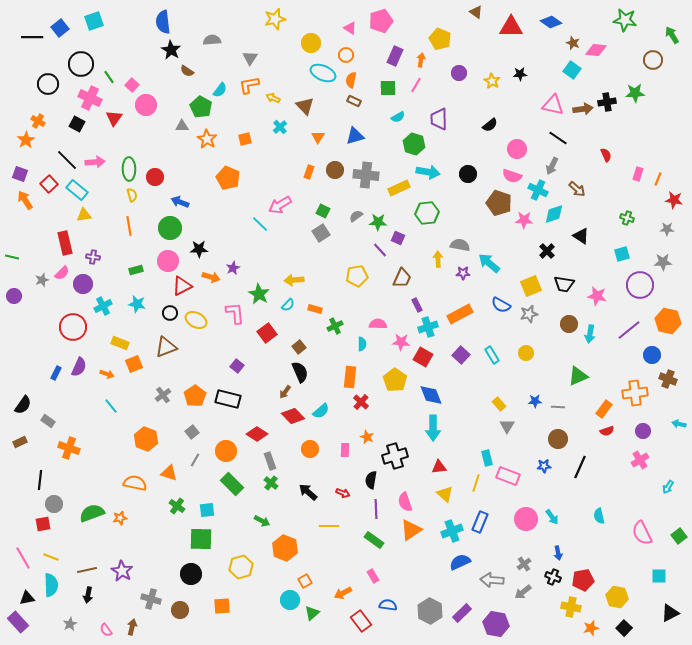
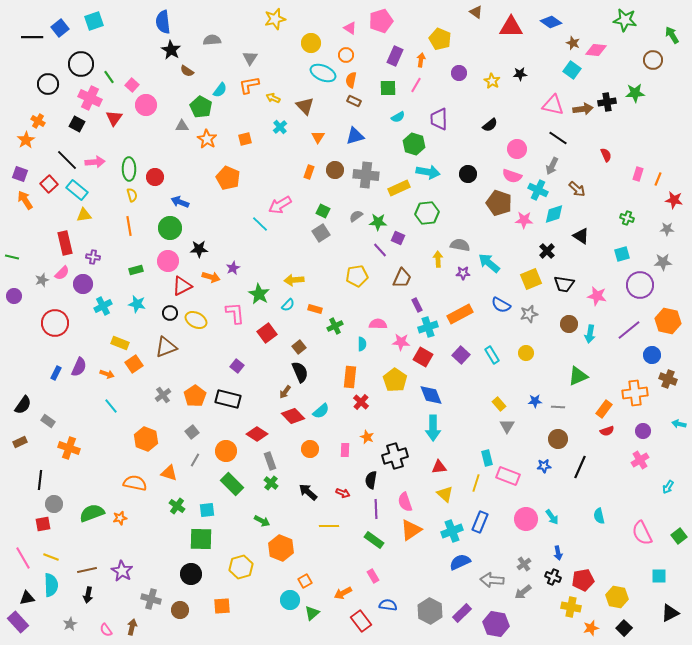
yellow square at (531, 286): moved 7 px up
red circle at (73, 327): moved 18 px left, 4 px up
orange square at (134, 364): rotated 12 degrees counterclockwise
orange hexagon at (285, 548): moved 4 px left
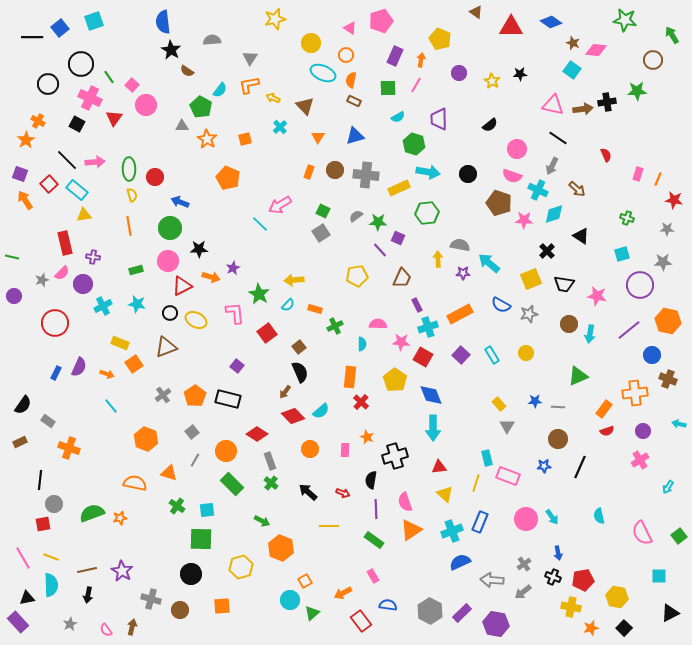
green star at (635, 93): moved 2 px right, 2 px up
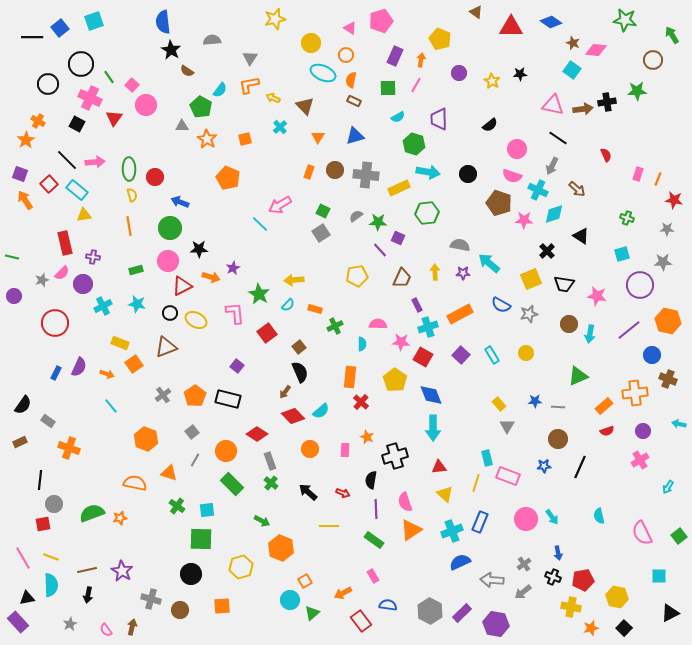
yellow arrow at (438, 259): moved 3 px left, 13 px down
orange rectangle at (604, 409): moved 3 px up; rotated 12 degrees clockwise
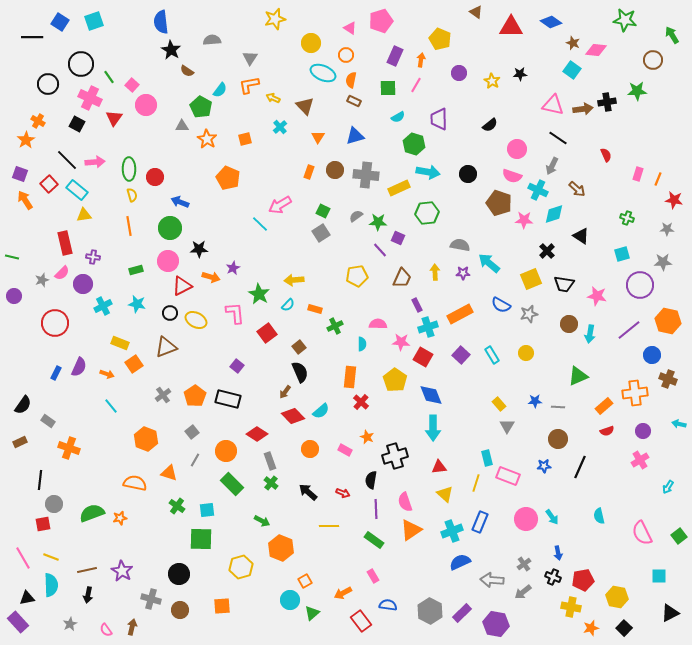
blue semicircle at (163, 22): moved 2 px left
blue square at (60, 28): moved 6 px up; rotated 18 degrees counterclockwise
pink rectangle at (345, 450): rotated 64 degrees counterclockwise
black circle at (191, 574): moved 12 px left
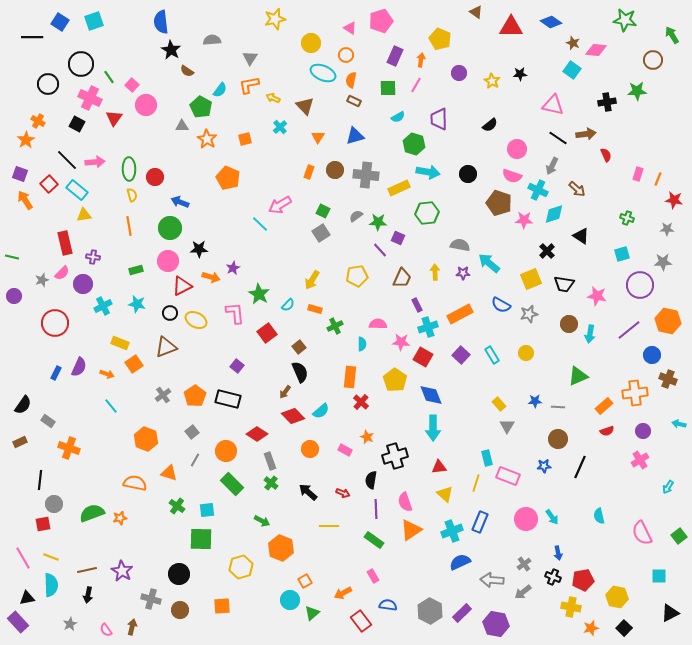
brown arrow at (583, 109): moved 3 px right, 25 px down
yellow arrow at (294, 280): moved 18 px right; rotated 54 degrees counterclockwise
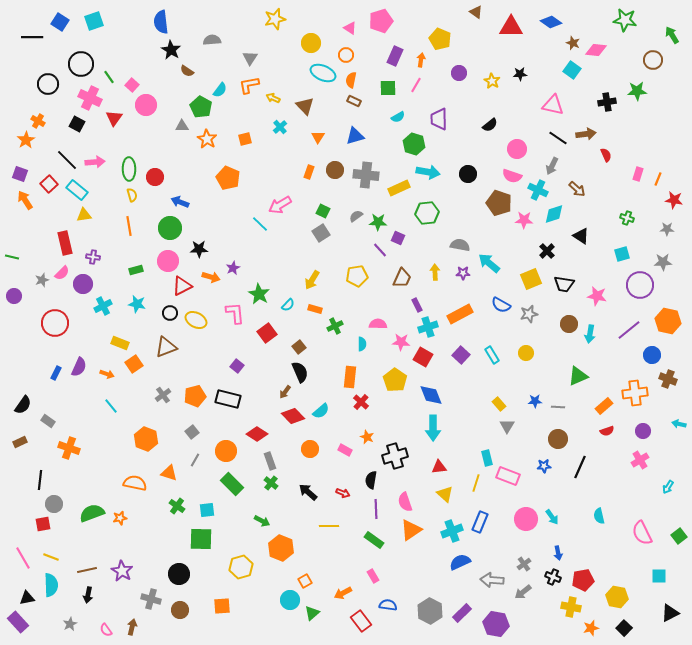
orange pentagon at (195, 396): rotated 20 degrees clockwise
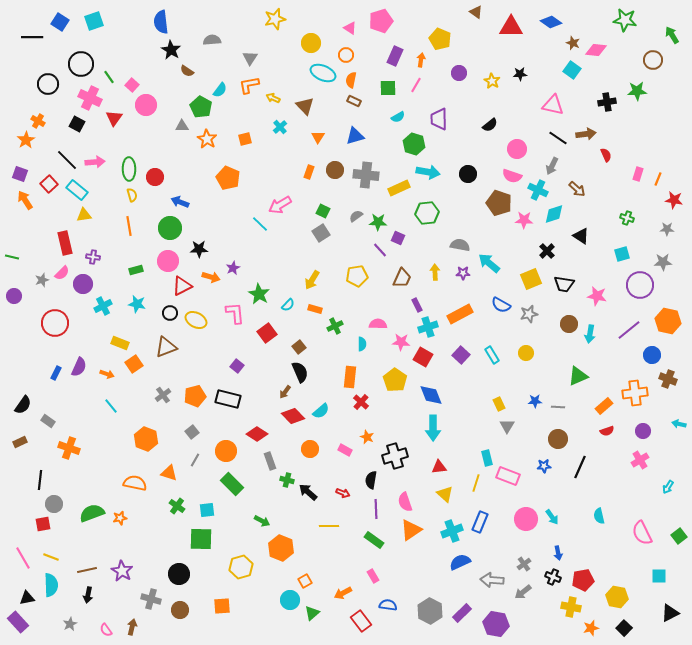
yellow rectangle at (499, 404): rotated 16 degrees clockwise
green cross at (271, 483): moved 16 px right, 3 px up; rotated 24 degrees counterclockwise
